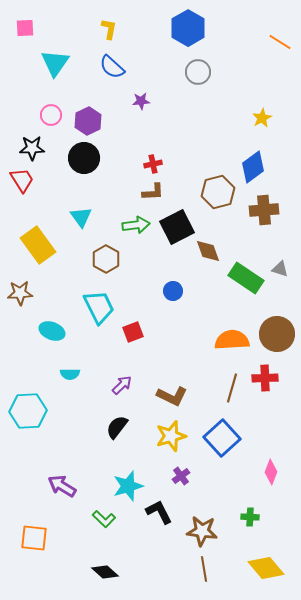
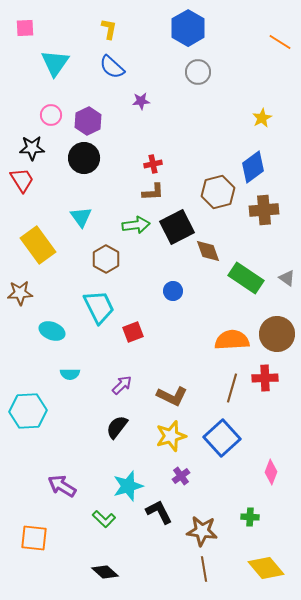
gray triangle at (280, 269): moved 7 px right, 9 px down; rotated 18 degrees clockwise
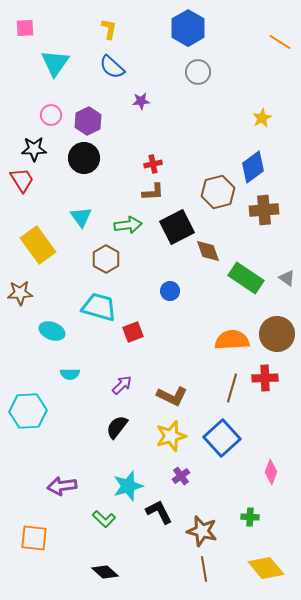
black star at (32, 148): moved 2 px right, 1 px down
green arrow at (136, 225): moved 8 px left
blue circle at (173, 291): moved 3 px left
cyan trapezoid at (99, 307): rotated 48 degrees counterclockwise
purple arrow at (62, 486): rotated 40 degrees counterclockwise
brown star at (202, 531): rotated 8 degrees clockwise
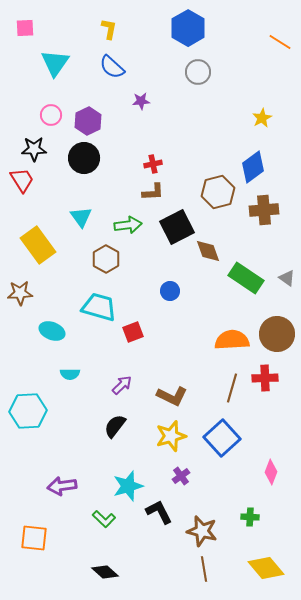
black semicircle at (117, 427): moved 2 px left, 1 px up
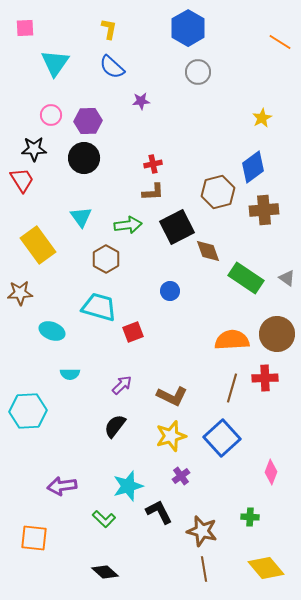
purple hexagon at (88, 121): rotated 24 degrees clockwise
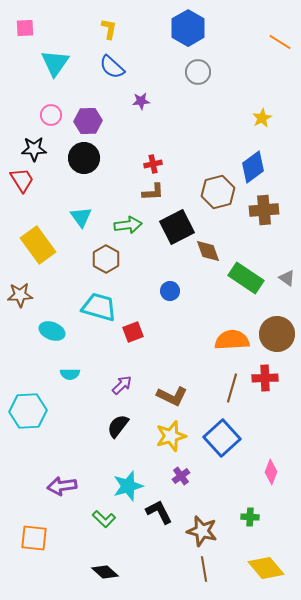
brown star at (20, 293): moved 2 px down
black semicircle at (115, 426): moved 3 px right
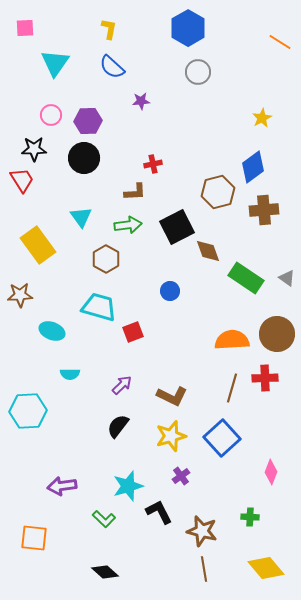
brown L-shape at (153, 192): moved 18 px left
